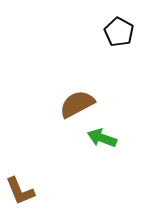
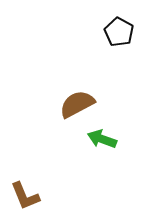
green arrow: moved 1 px down
brown L-shape: moved 5 px right, 5 px down
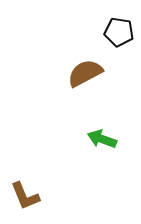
black pentagon: rotated 20 degrees counterclockwise
brown semicircle: moved 8 px right, 31 px up
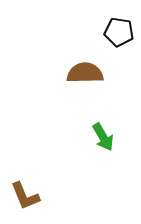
brown semicircle: rotated 27 degrees clockwise
green arrow: moved 1 px right, 2 px up; rotated 140 degrees counterclockwise
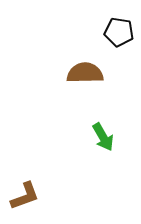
brown L-shape: rotated 88 degrees counterclockwise
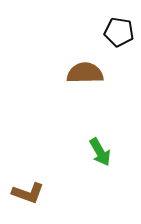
green arrow: moved 3 px left, 15 px down
brown L-shape: moved 3 px right, 3 px up; rotated 40 degrees clockwise
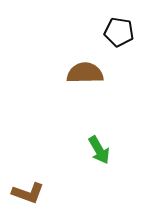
green arrow: moved 1 px left, 2 px up
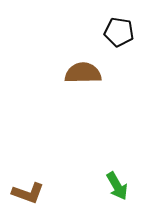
brown semicircle: moved 2 px left
green arrow: moved 18 px right, 36 px down
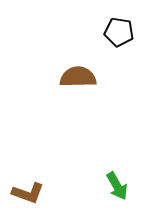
brown semicircle: moved 5 px left, 4 px down
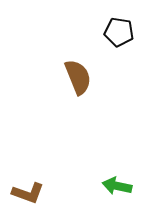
brown semicircle: rotated 69 degrees clockwise
green arrow: rotated 132 degrees clockwise
